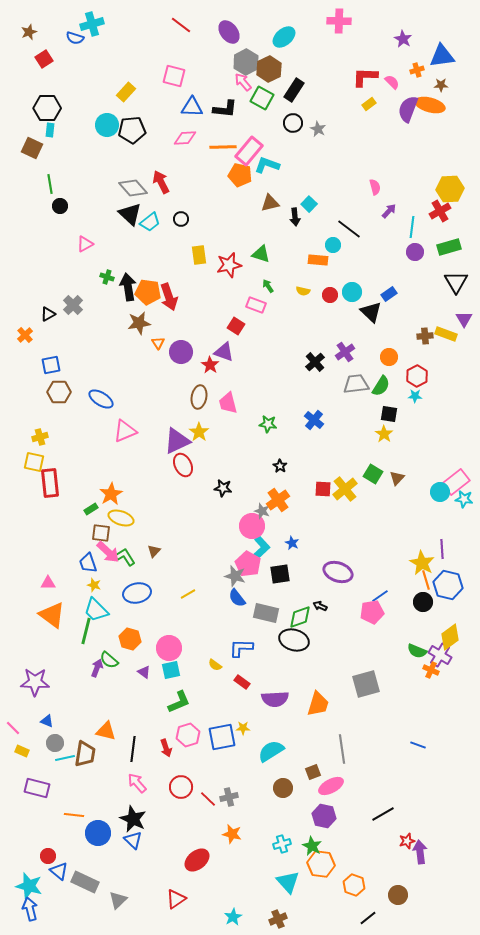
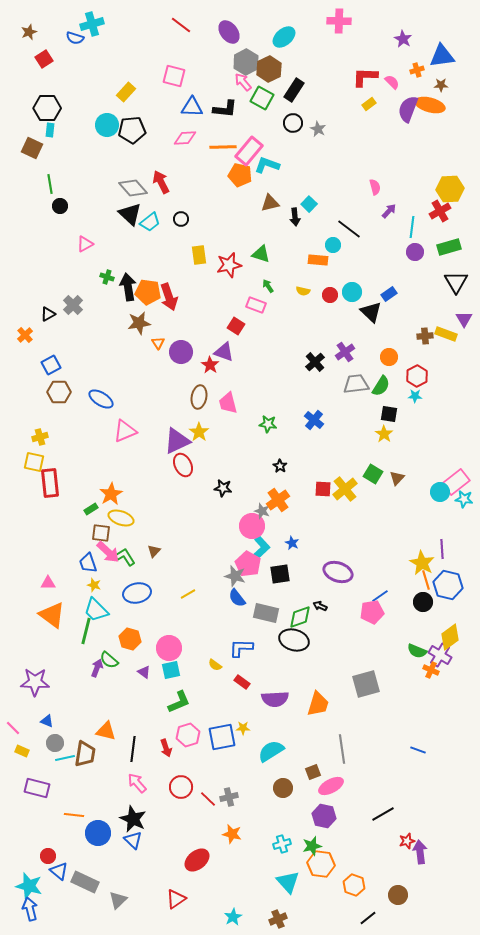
blue square at (51, 365): rotated 18 degrees counterclockwise
blue line at (418, 745): moved 5 px down
green star at (312, 846): rotated 30 degrees clockwise
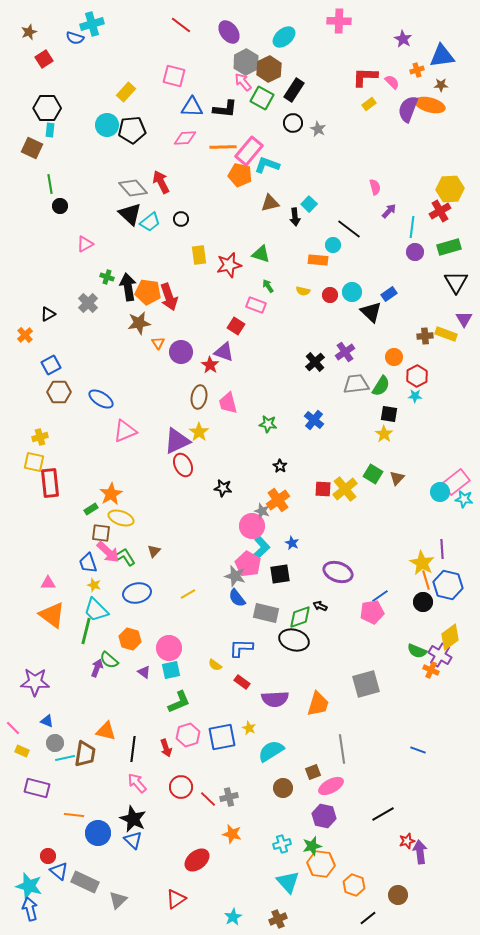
gray cross at (73, 305): moved 15 px right, 2 px up
orange circle at (389, 357): moved 5 px right
yellow star at (243, 728): moved 6 px right; rotated 24 degrees clockwise
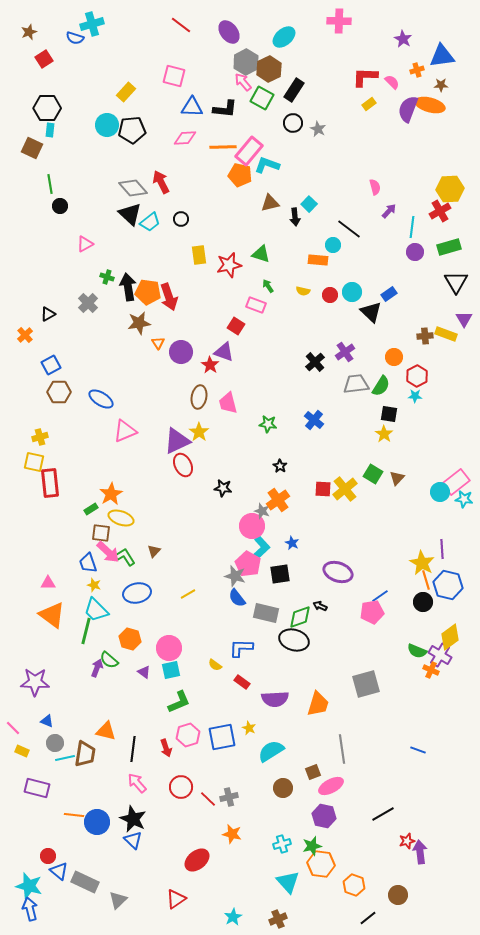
blue circle at (98, 833): moved 1 px left, 11 px up
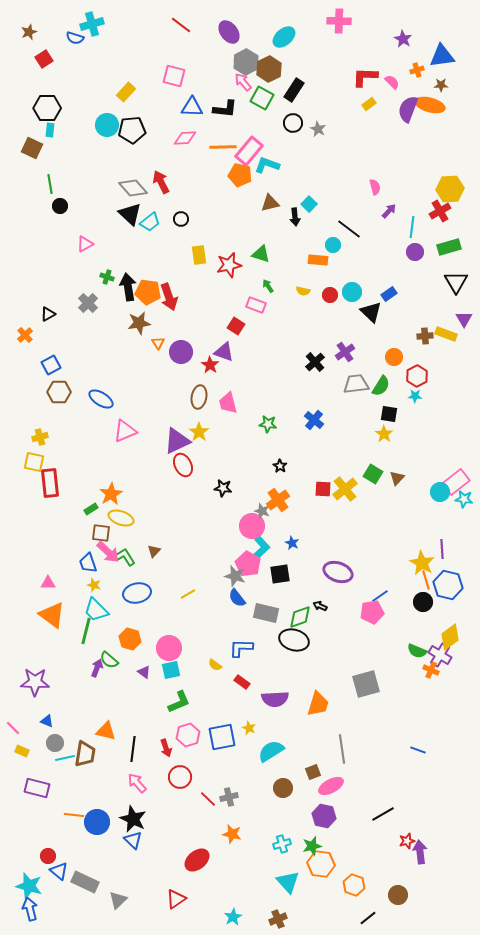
red circle at (181, 787): moved 1 px left, 10 px up
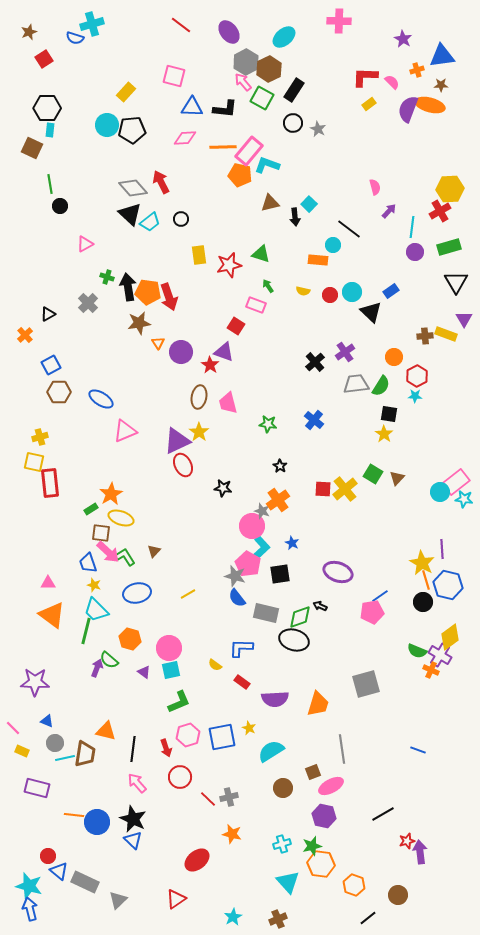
blue rectangle at (389, 294): moved 2 px right, 3 px up
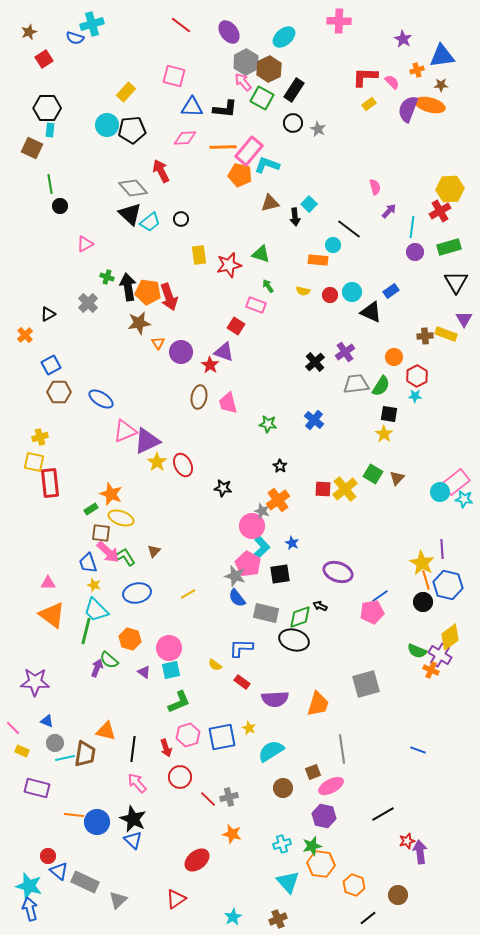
red arrow at (161, 182): moved 11 px up
black triangle at (371, 312): rotated 20 degrees counterclockwise
yellow star at (199, 432): moved 42 px left, 30 px down
purple triangle at (177, 441): moved 30 px left
orange star at (111, 494): rotated 20 degrees counterclockwise
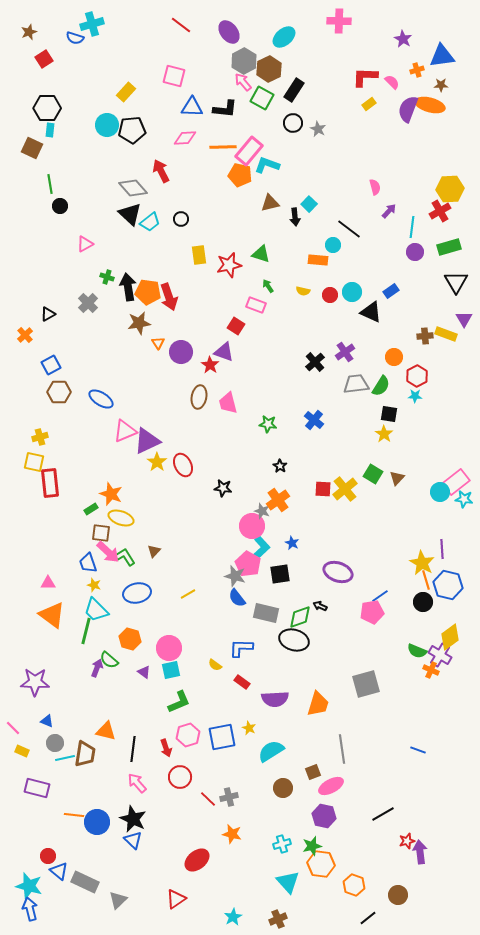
gray hexagon at (246, 62): moved 2 px left, 1 px up
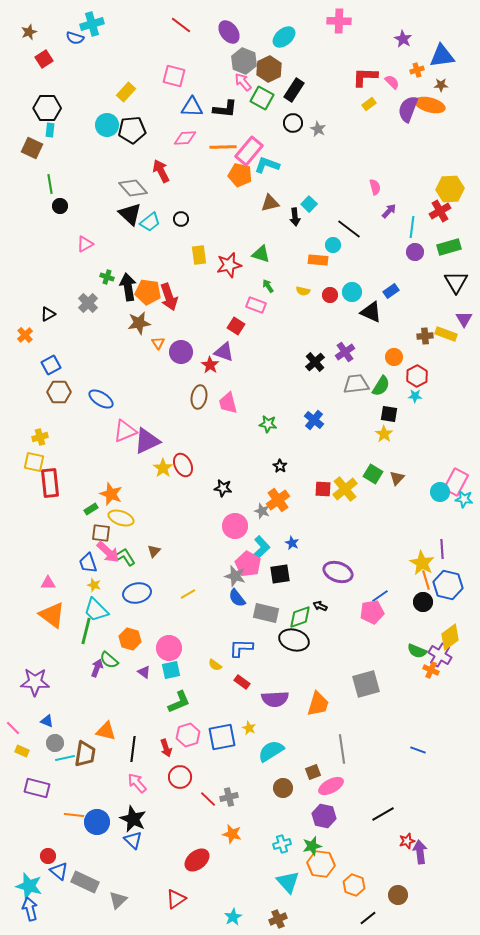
gray hexagon at (244, 61): rotated 10 degrees counterclockwise
yellow star at (157, 462): moved 6 px right, 6 px down
pink rectangle at (456, 482): rotated 24 degrees counterclockwise
pink circle at (252, 526): moved 17 px left
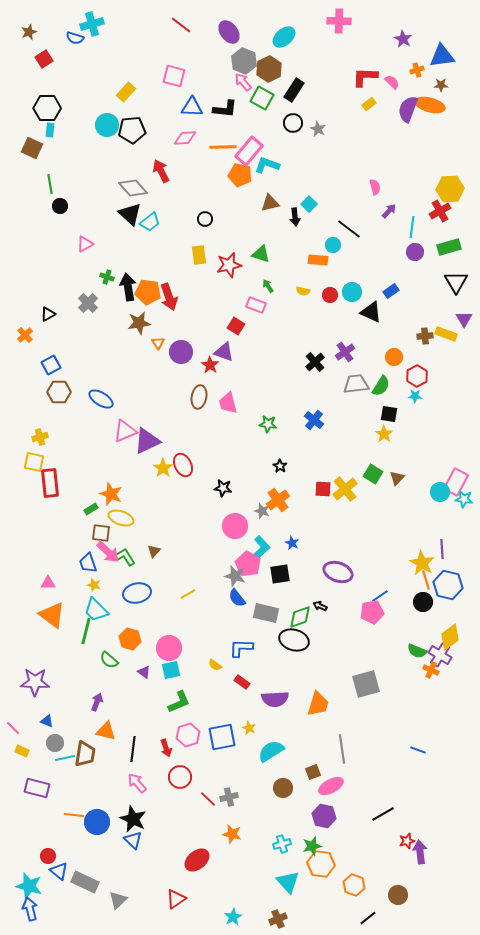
black circle at (181, 219): moved 24 px right
purple arrow at (97, 668): moved 34 px down
